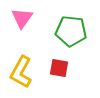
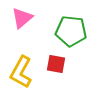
pink triangle: rotated 15 degrees clockwise
red square: moved 3 px left, 4 px up
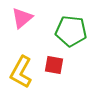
red square: moved 2 px left, 1 px down
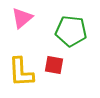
yellow L-shape: rotated 32 degrees counterclockwise
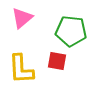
red square: moved 3 px right, 4 px up
yellow L-shape: moved 3 px up
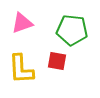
pink triangle: moved 5 px down; rotated 20 degrees clockwise
green pentagon: moved 1 px right, 1 px up
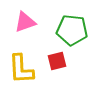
pink triangle: moved 3 px right, 1 px up
red square: rotated 24 degrees counterclockwise
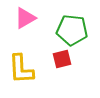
pink triangle: moved 4 px up; rotated 10 degrees counterclockwise
red square: moved 5 px right, 2 px up
